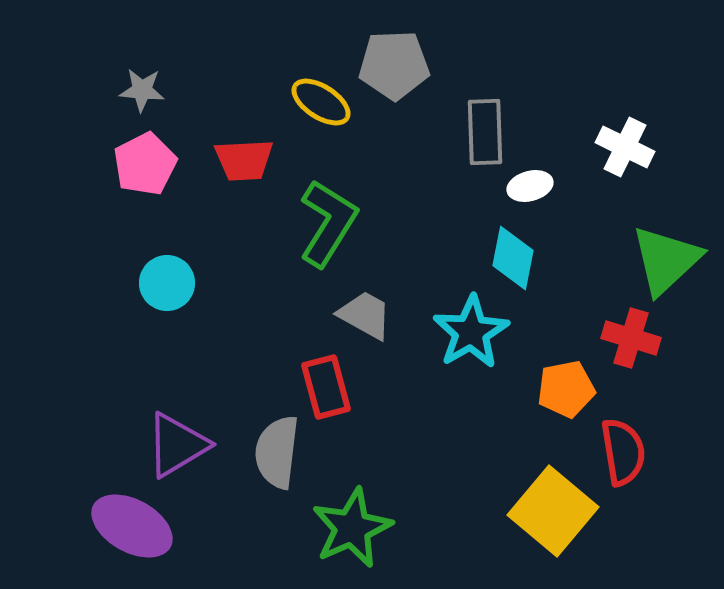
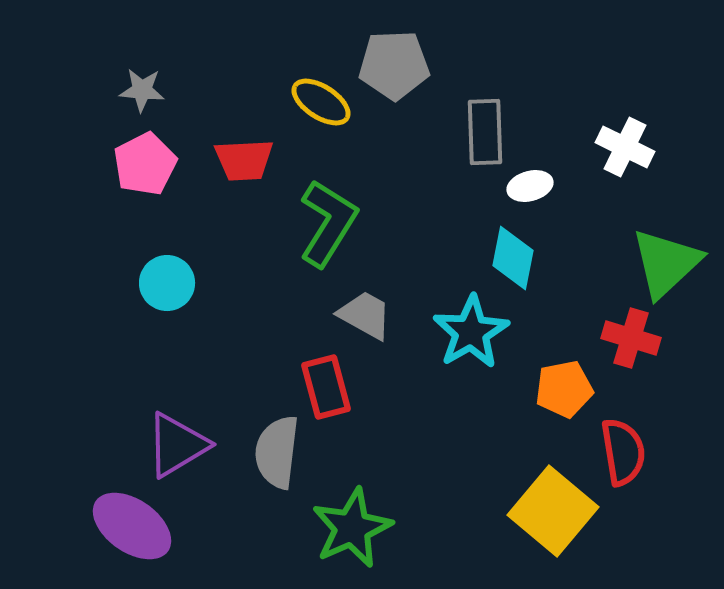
green triangle: moved 3 px down
orange pentagon: moved 2 px left
purple ellipse: rotated 6 degrees clockwise
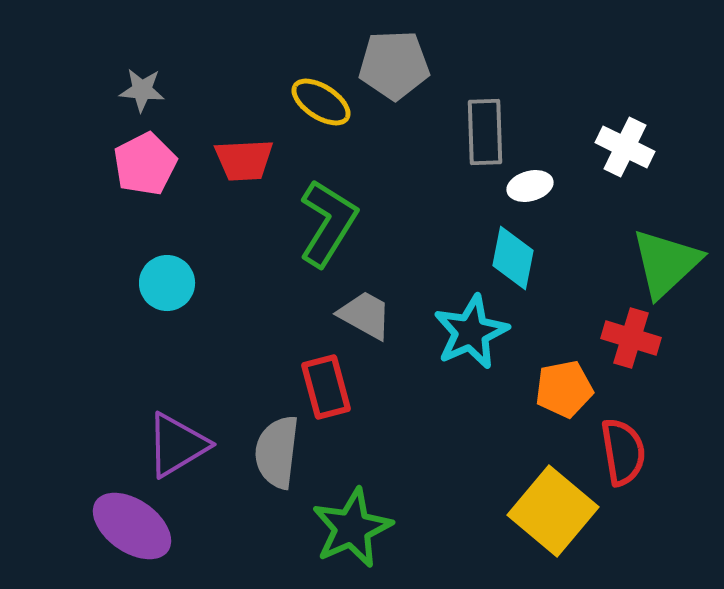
cyan star: rotated 6 degrees clockwise
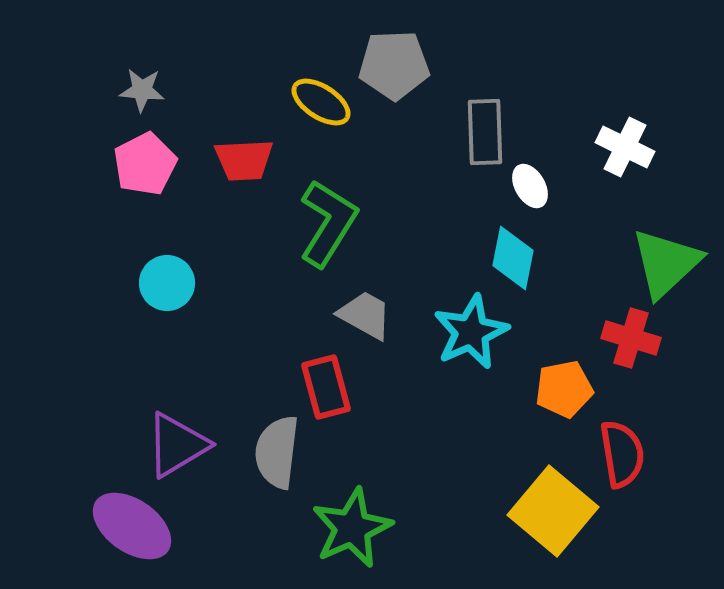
white ellipse: rotated 75 degrees clockwise
red semicircle: moved 1 px left, 2 px down
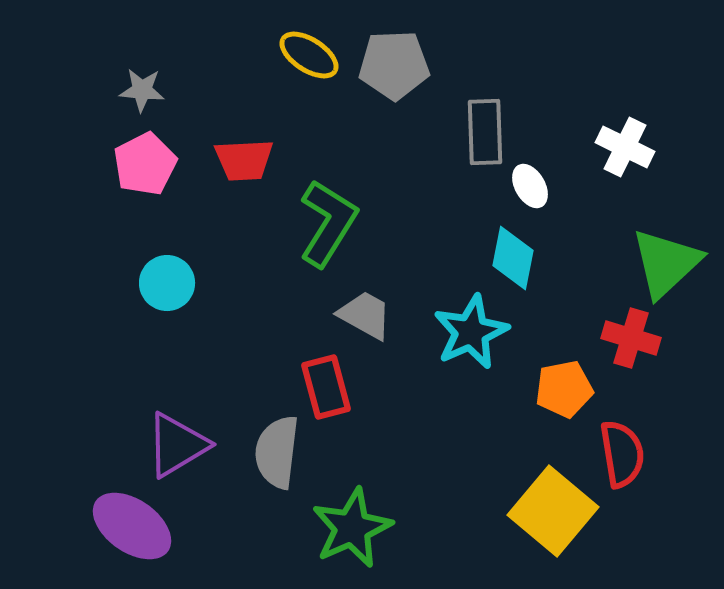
yellow ellipse: moved 12 px left, 47 px up
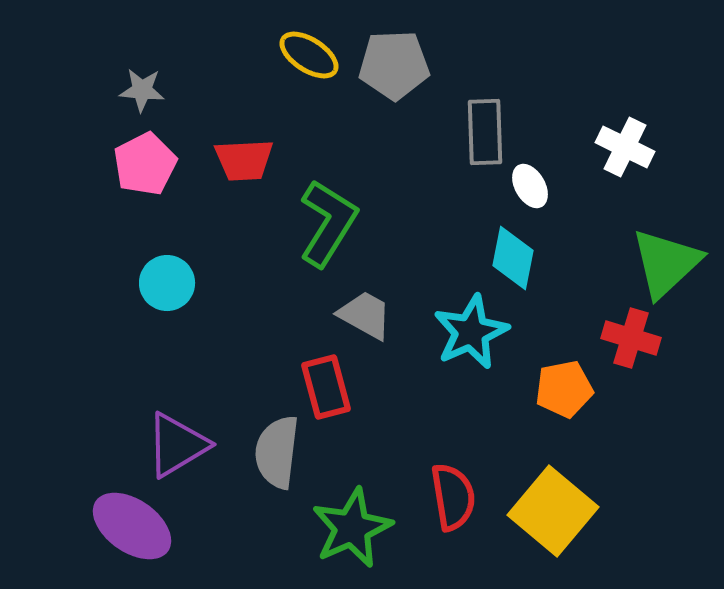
red semicircle: moved 169 px left, 43 px down
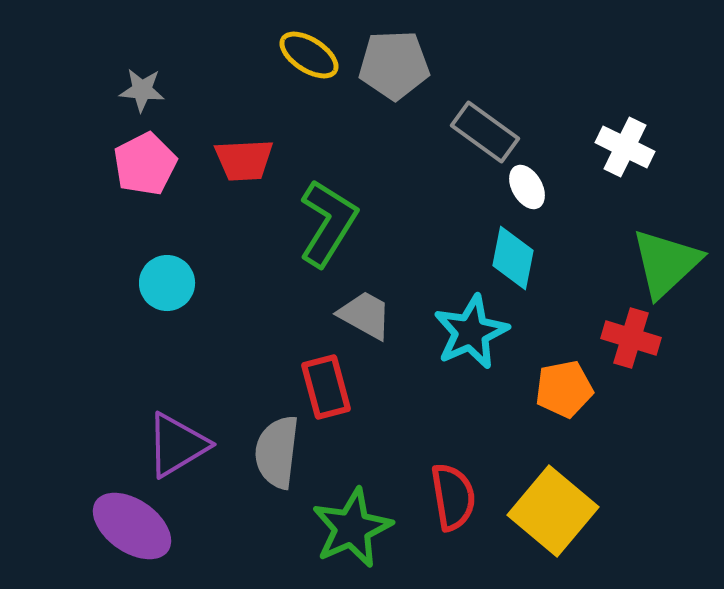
gray rectangle: rotated 52 degrees counterclockwise
white ellipse: moved 3 px left, 1 px down
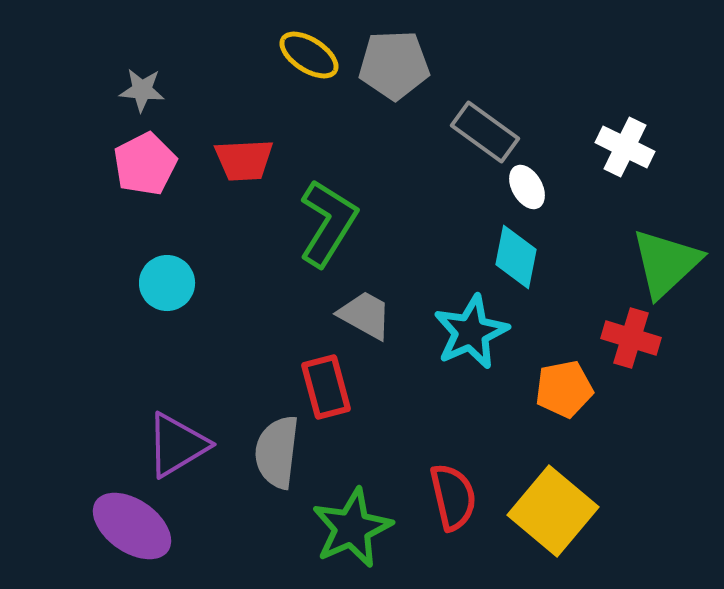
cyan diamond: moved 3 px right, 1 px up
red semicircle: rotated 4 degrees counterclockwise
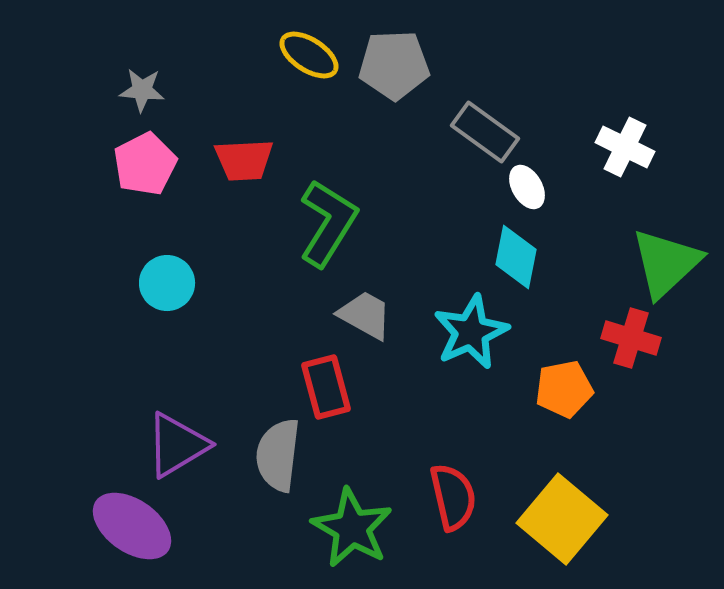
gray semicircle: moved 1 px right, 3 px down
yellow square: moved 9 px right, 8 px down
green star: rotated 18 degrees counterclockwise
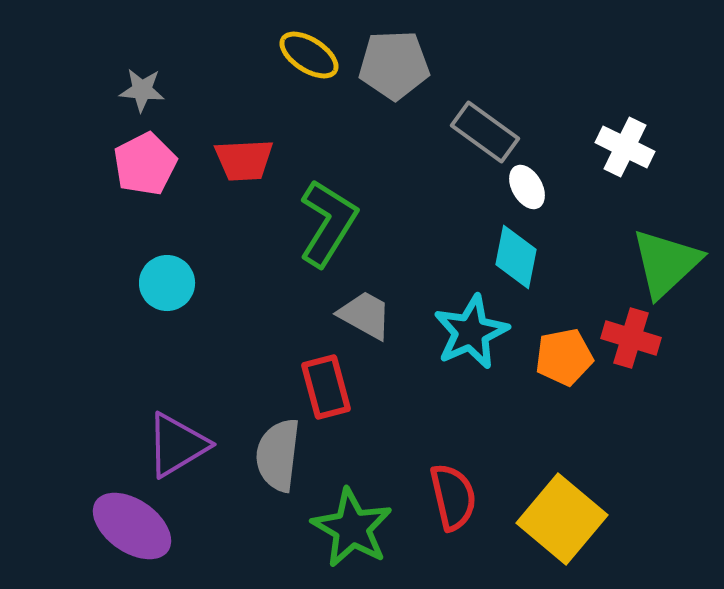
orange pentagon: moved 32 px up
